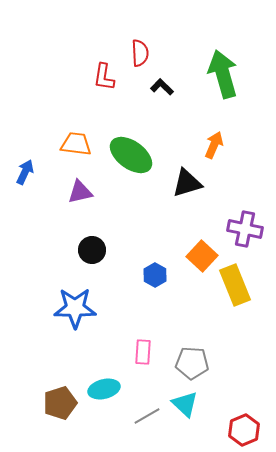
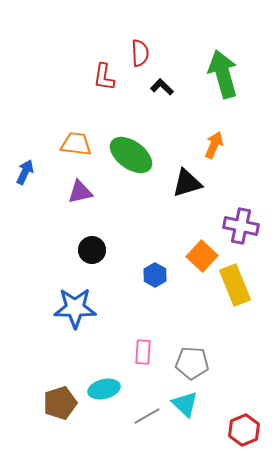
purple cross: moved 4 px left, 3 px up
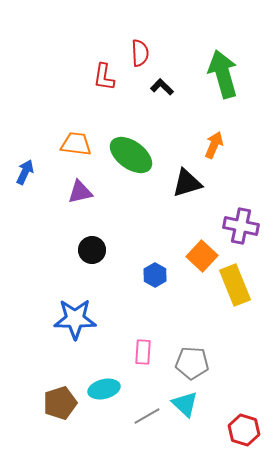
blue star: moved 11 px down
red hexagon: rotated 20 degrees counterclockwise
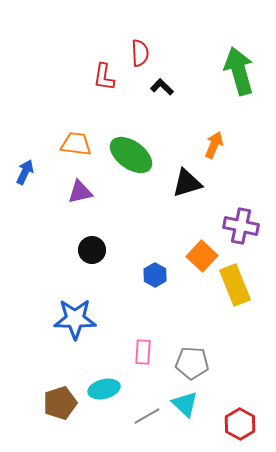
green arrow: moved 16 px right, 3 px up
red hexagon: moved 4 px left, 6 px up; rotated 12 degrees clockwise
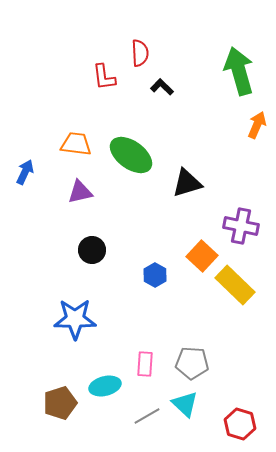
red L-shape: rotated 16 degrees counterclockwise
orange arrow: moved 43 px right, 20 px up
yellow rectangle: rotated 24 degrees counterclockwise
pink rectangle: moved 2 px right, 12 px down
cyan ellipse: moved 1 px right, 3 px up
red hexagon: rotated 12 degrees counterclockwise
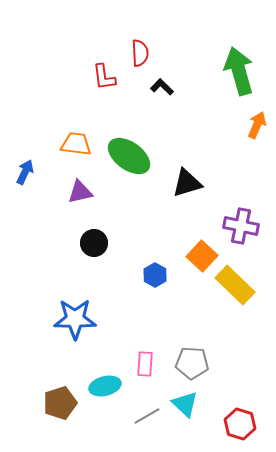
green ellipse: moved 2 px left, 1 px down
black circle: moved 2 px right, 7 px up
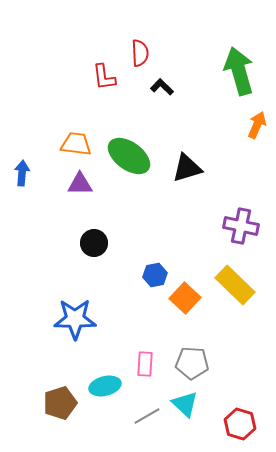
blue arrow: moved 3 px left, 1 px down; rotated 20 degrees counterclockwise
black triangle: moved 15 px up
purple triangle: moved 8 px up; rotated 12 degrees clockwise
orange square: moved 17 px left, 42 px down
blue hexagon: rotated 20 degrees clockwise
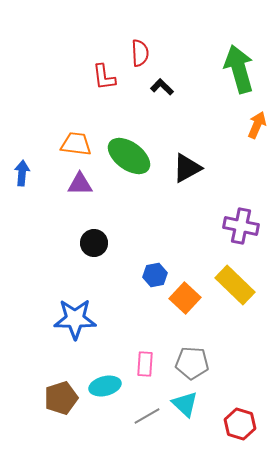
green arrow: moved 2 px up
black triangle: rotated 12 degrees counterclockwise
brown pentagon: moved 1 px right, 5 px up
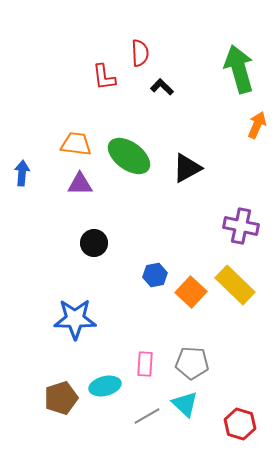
orange square: moved 6 px right, 6 px up
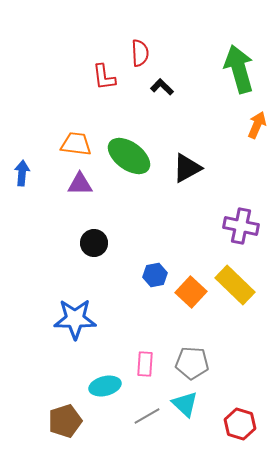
brown pentagon: moved 4 px right, 23 px down
